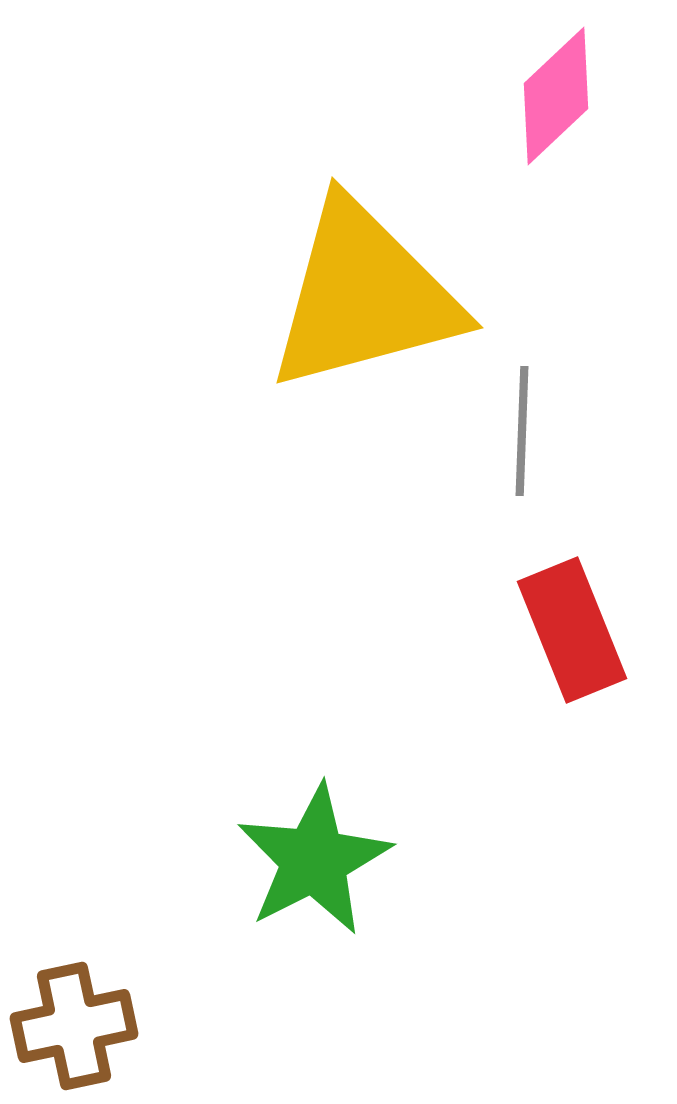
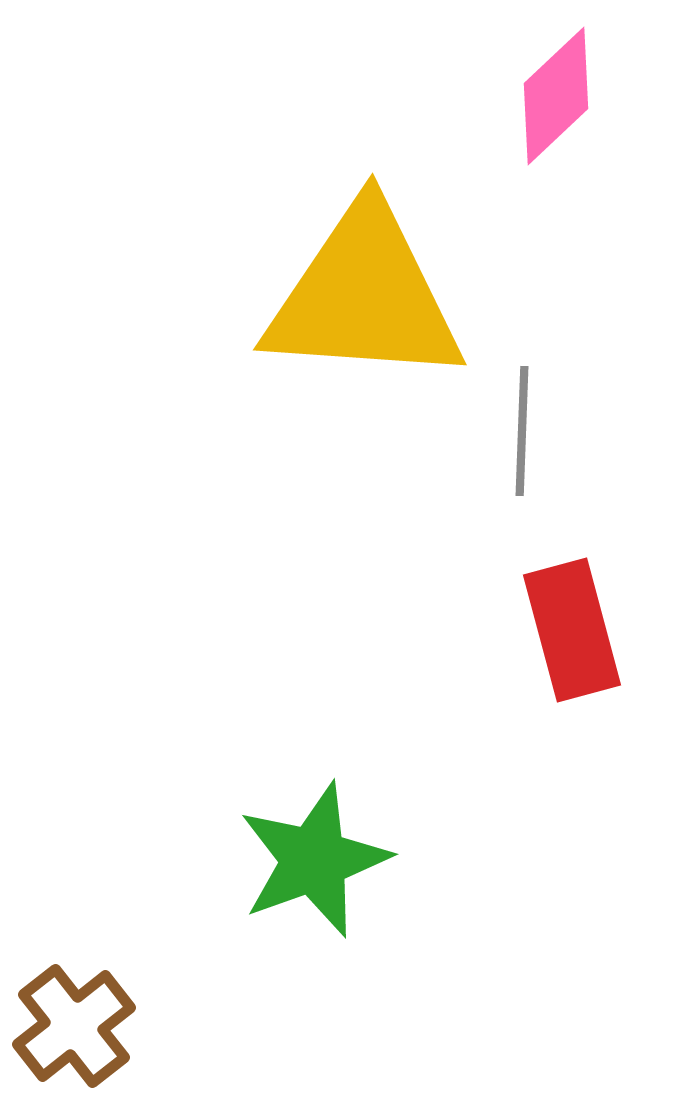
yellow triangle: rotated 19 degrees clockwise
red rectangle: rotated 7 degrees clockwise
green star: rotated 7 degrees clockwise
brown cross: rotated 26 degrees counterclockwise
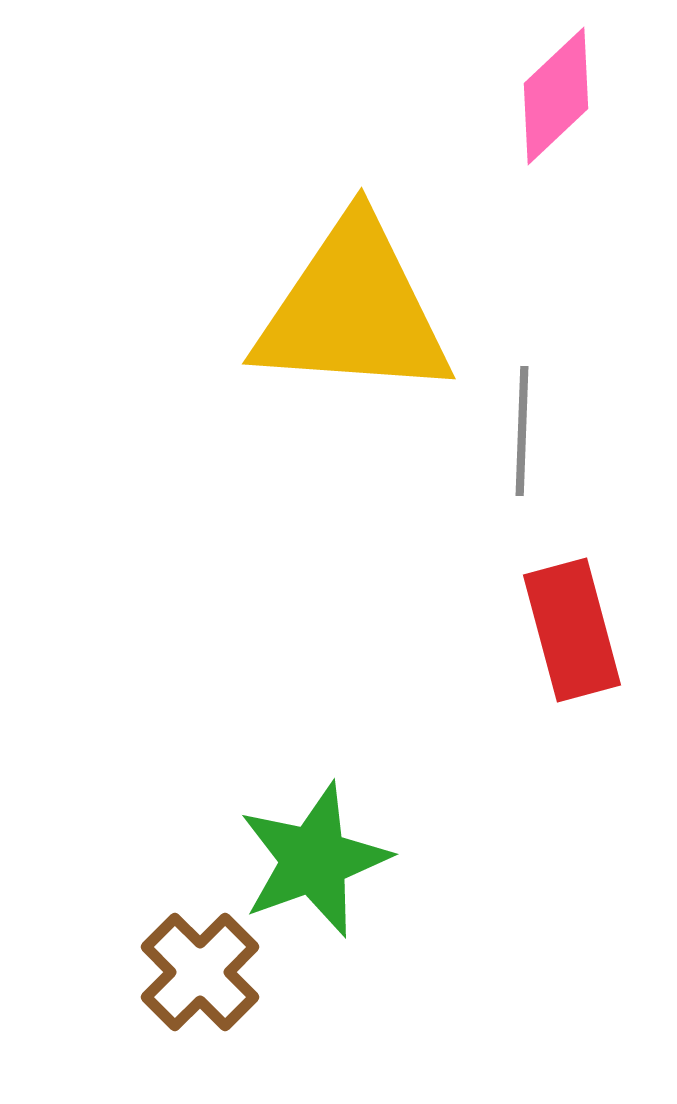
yellow triangle: moved 11 px left, 14 px down
brown cross: moved 126 px right, 54 px up; rotated 7 degrees counterclockwise
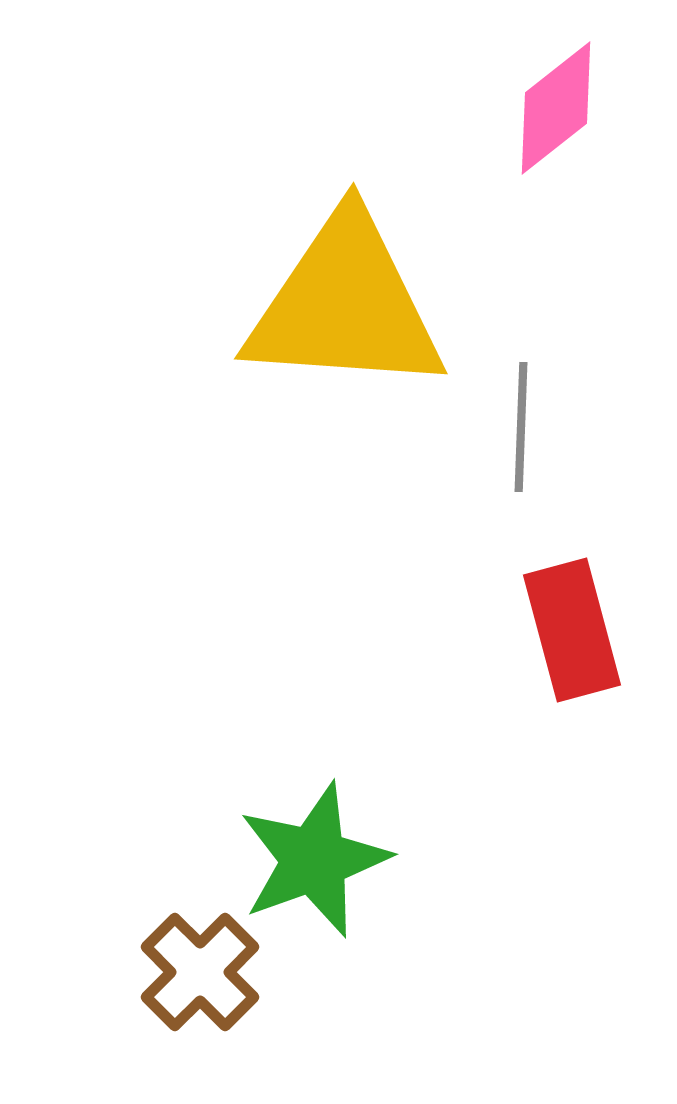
pink diamond: moved 12 px down; rotated 5 degrees clockwise
yellow triangle: moved 8 px left, 5 px up
gray line: moved 1 px left, 4 px up
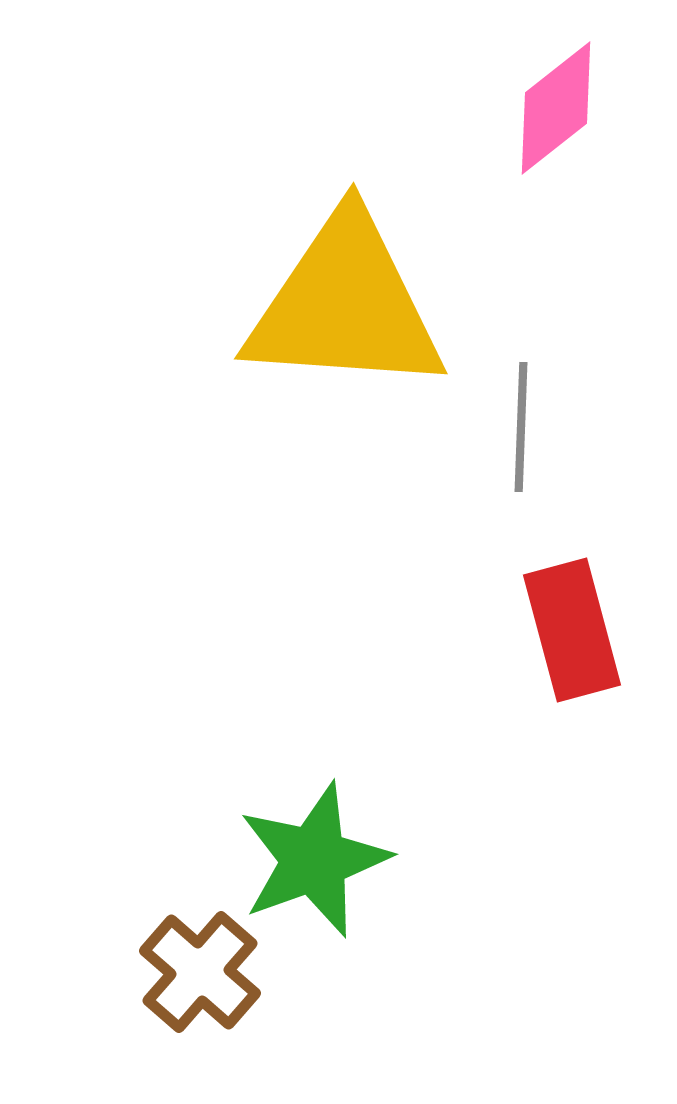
brown cross: rotated 4 degrees counterclockwise
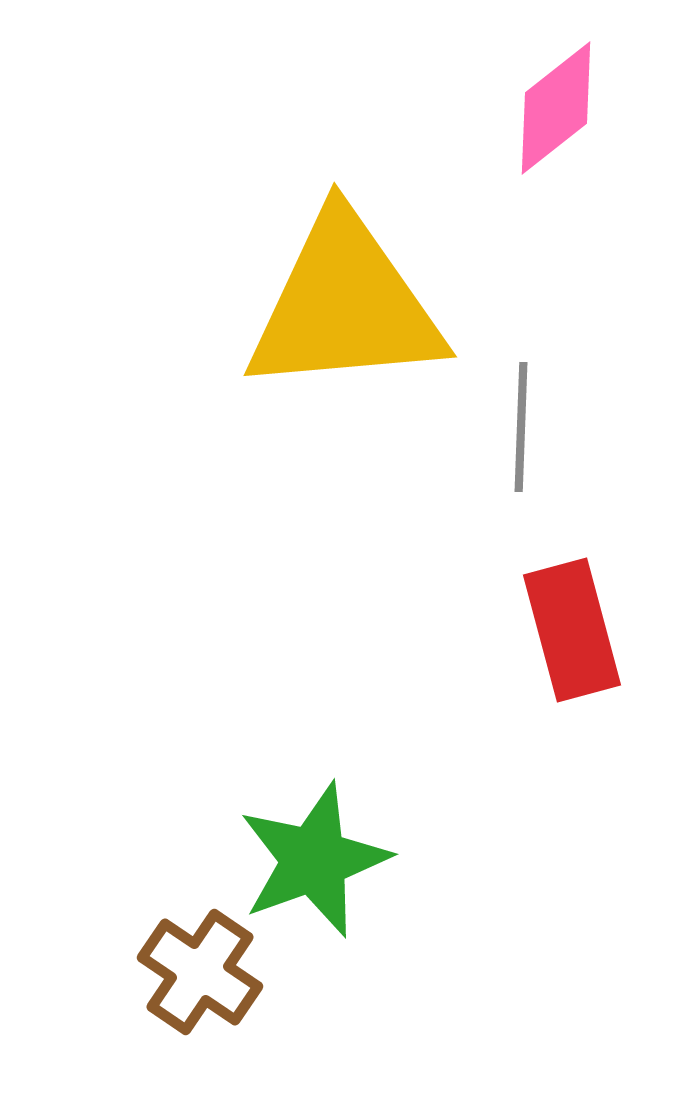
yellow triangle: rotated 9 degrees counterclockwise
brown cross: rotated 7 degrees counterclockwise
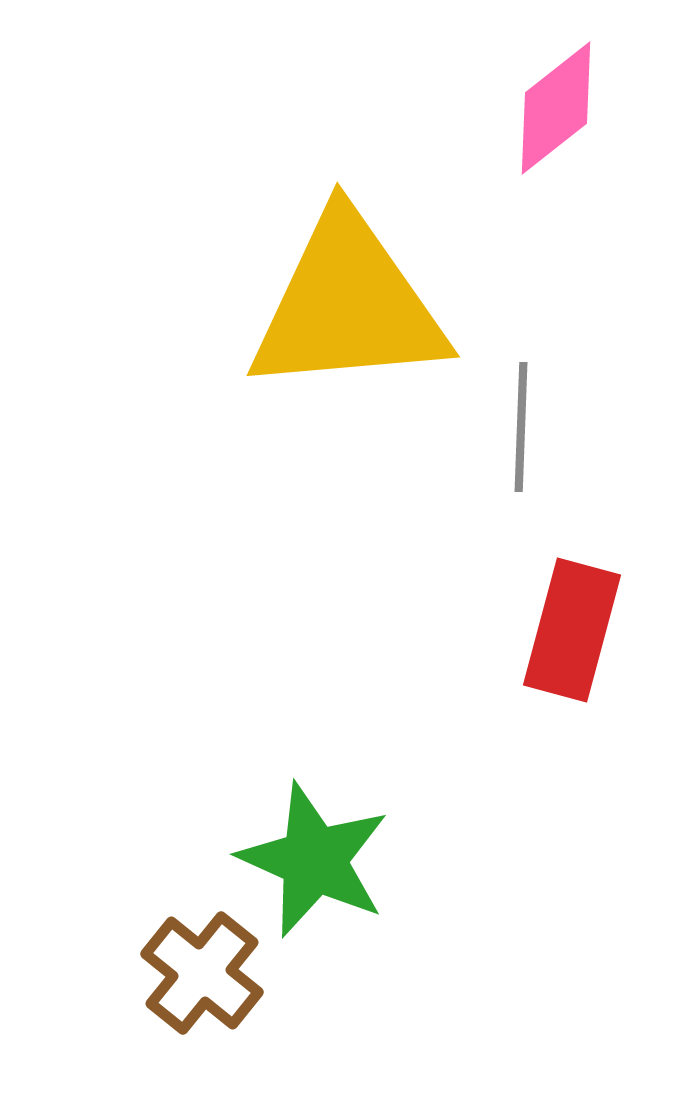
yellow triangle: moved 3 px right
red rectangle: rotated 30 degrees clockwise
green star: rotated 28 degrees counterclockwise
brown cross: moved 2 px right, 1 px down; rotated 5 degrees clockwise
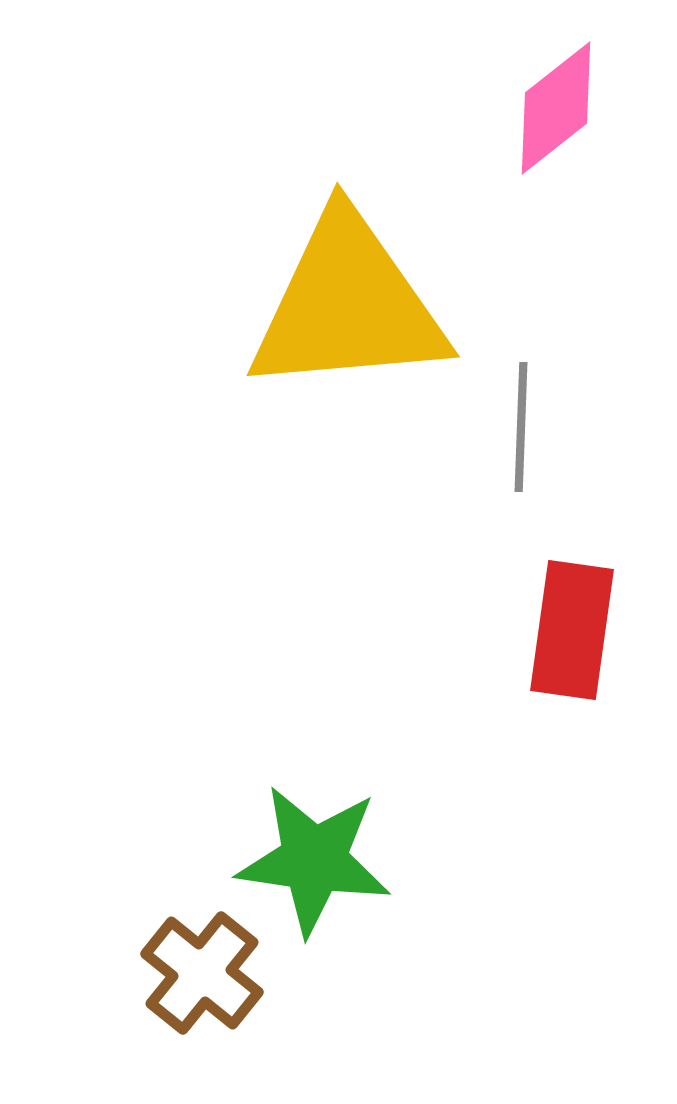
red rectangle: rotated 7 degrees counterclockwise
green star: rotated 16 degrees counterclockwise
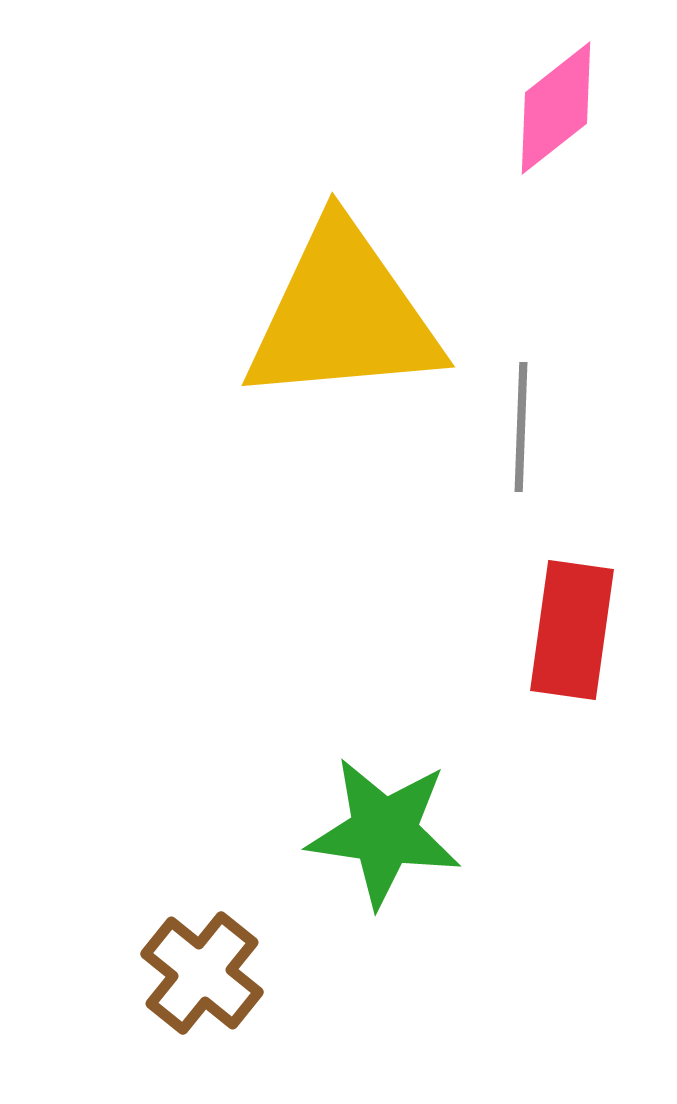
yellow triangle: moved 5 px left, 10 px down
green star: moved 70 px right, 28 px up
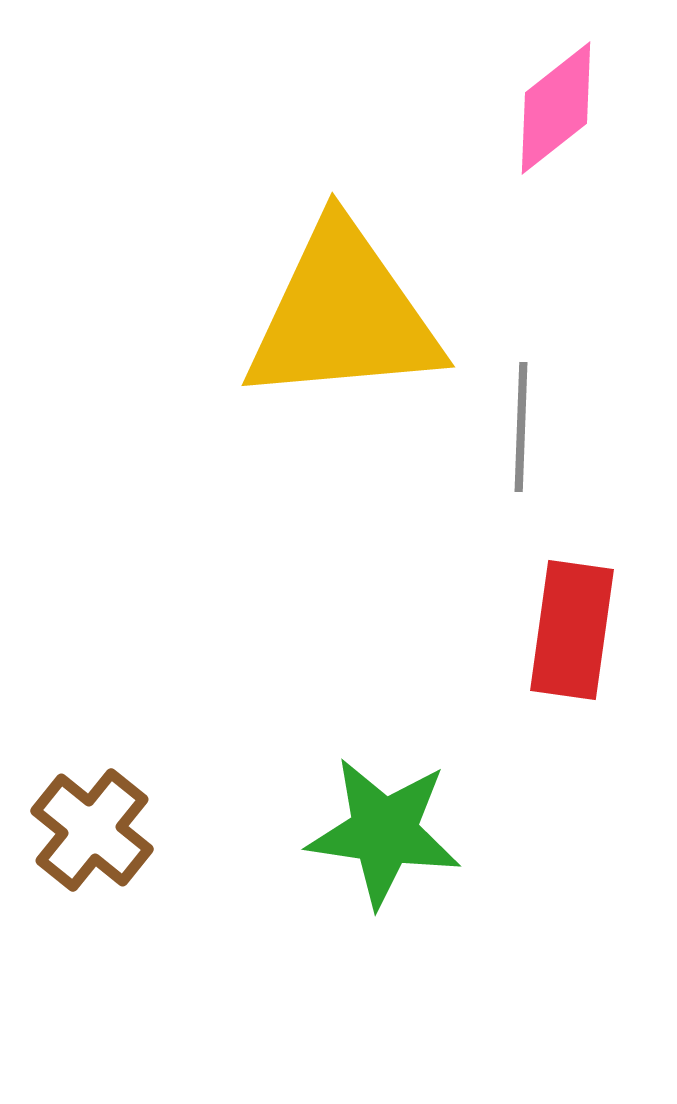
brown cross: moved 110 px left, 143 px up
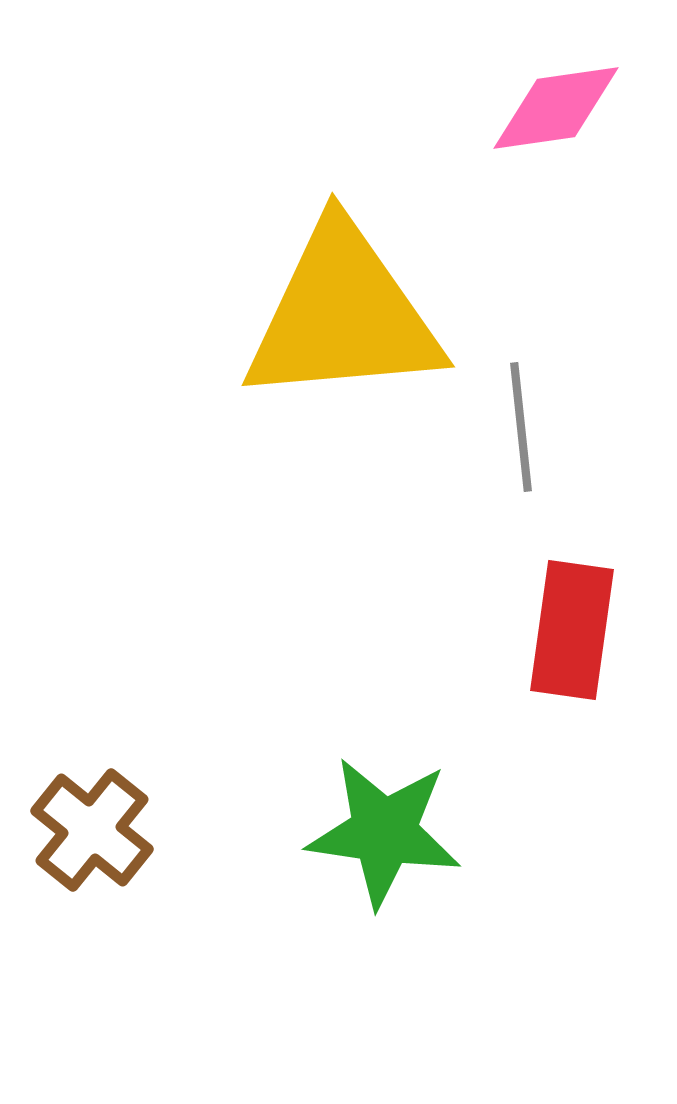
pink diamond: rotated 30 degrees clockwise
gray line: rotated 8 degrees counterclockwise
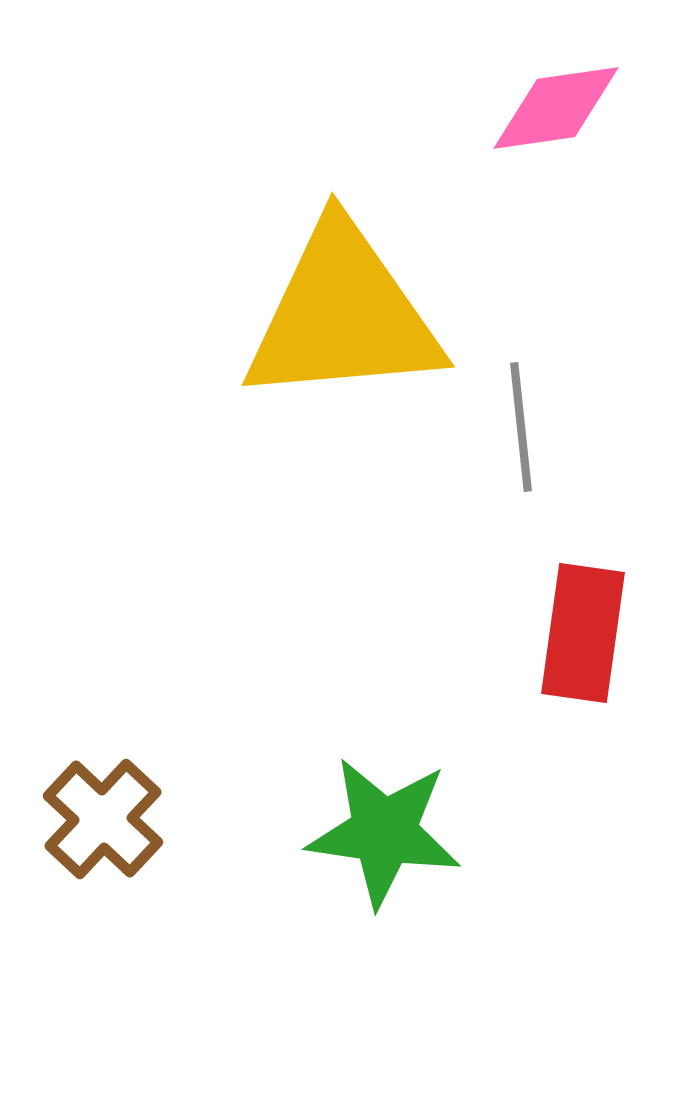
red rectangle: moved 11 px right, 3 px down
brown cross: moved 11 px right, 11 px up; rotated 4 degrees clockwise
